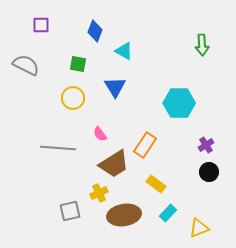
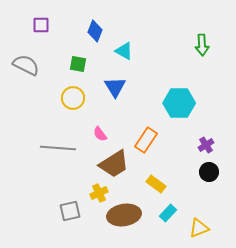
orange rectangle: moved 1 px right, 5 px up
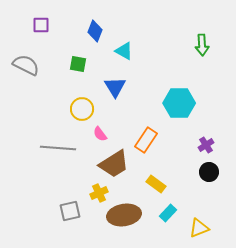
yellow circle: moved 9 px right, 11 px down
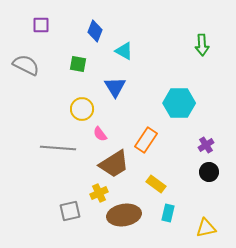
cyan rectangle: rotated 30 degrees counterclockwise
yellow triangle: moved 7 px right; rotated 10 degrees clockwise
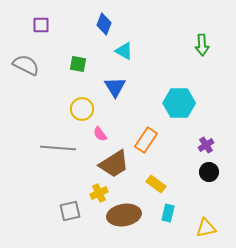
blue diamond: moved 9 px right, 7 px up
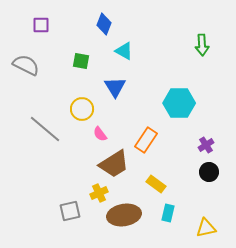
green square: moved 3 px right, 3 px up
gray line: moved 13 px left, 19 px up; rotated 36 degrees clockwise
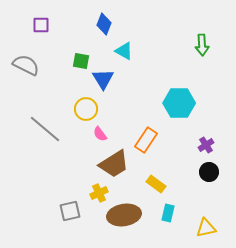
blue triangle: moved 12 px left, 8 px up
yellow circle: moved 4 px right
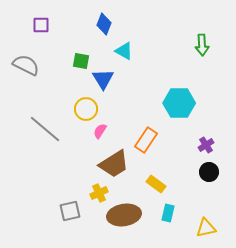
pink semicircle: moved 3 px up; rotated 70 degrees clockwise
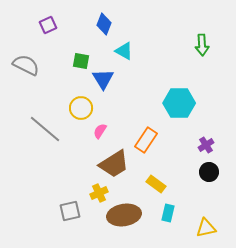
purple square: moved 7 px right; rotated 24 degrees counterclockwise
yellow circle: moved 5 px left, 1 px up
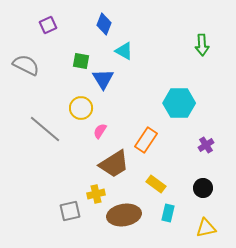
black circle: moved 6 px left, 16 px down
yellow cross: moved 3 px left, 1 px down; rotated 12 degrees clockwise
